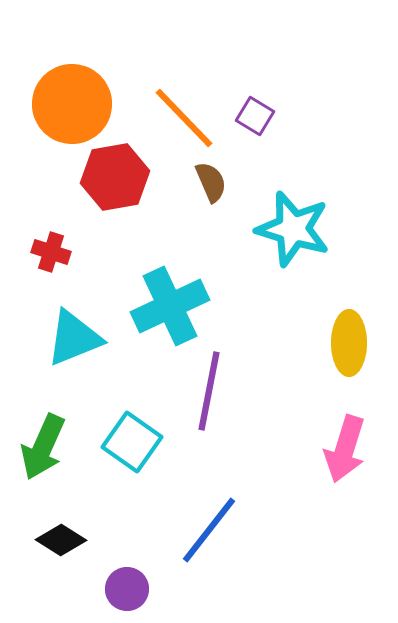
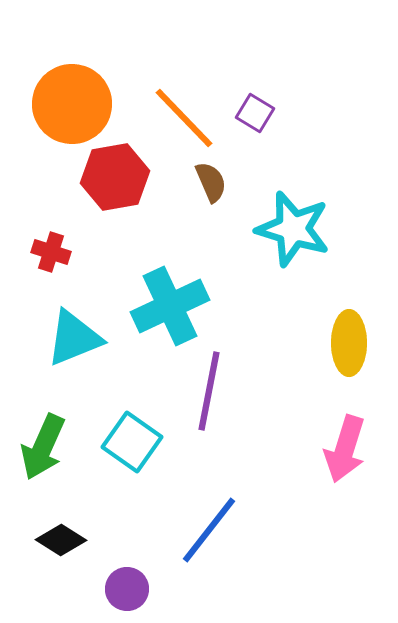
purple square: moved 3 px up
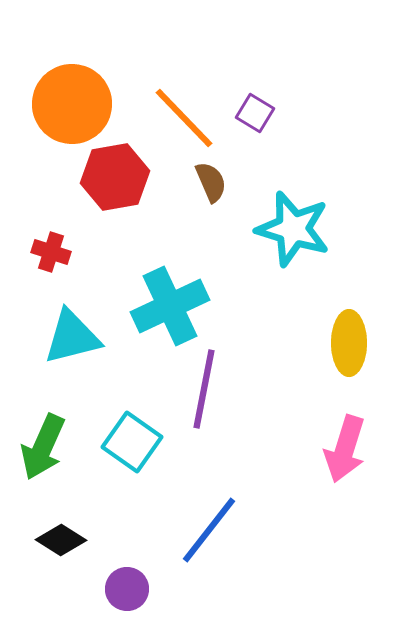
cyan triangle: moved 2 px left, 1 px up; rotated 8 degrees clockwise
purple line: moved 5 px left, 2 px up
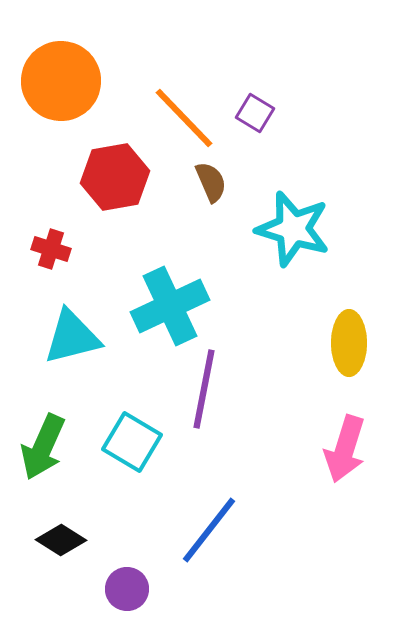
orange circle: moved 11 px left, 23 px up
red cross: moved 3 px up
cyan square: rotated 4 degrees counterclockwise
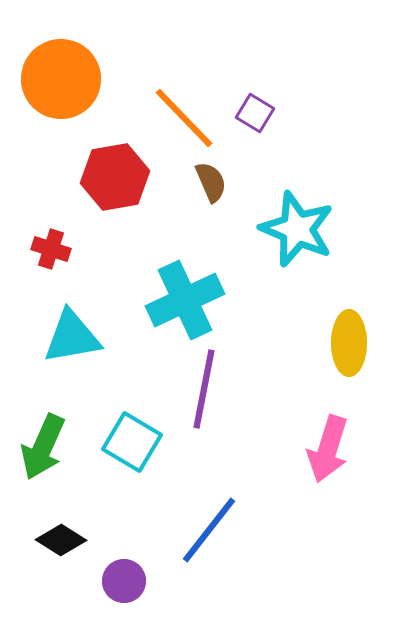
orange circle: moved 2 px up
cyan star: moved 4 px right; rotated 6 degrees clockwise
cyan cross: moved 15 px right, 6 px up
cyan triangle: rotated 4 degrees clockwise
pink arrow: moved 17 px left
purple circle: moved 3 px left, 8 px up
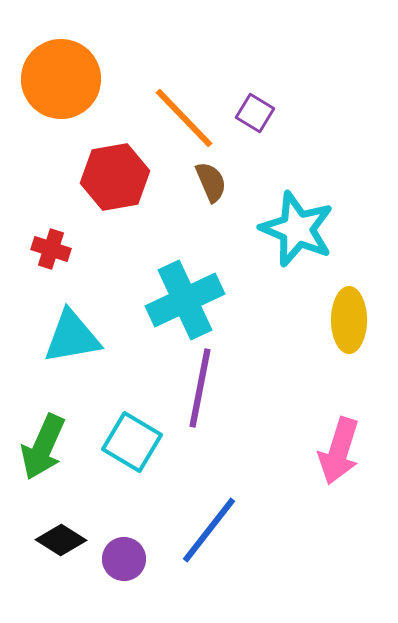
yellow ellipse: moved 23 px up
purple line: moved 4 px left, 1 px up
pink arrow: moved 11 px right, 2 px down
purple circle: moved 22 px up
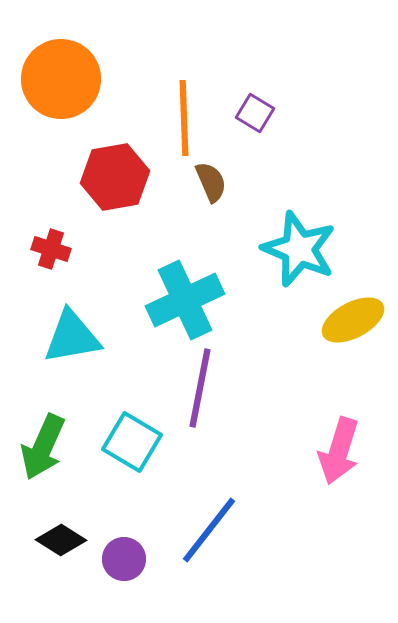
orange line: rotated 42 degrees clockwise
cyan star: moved 2 px right, 20 px down
yellow ellipse: moved 4 px right; rotated 62 degrees clockwise
